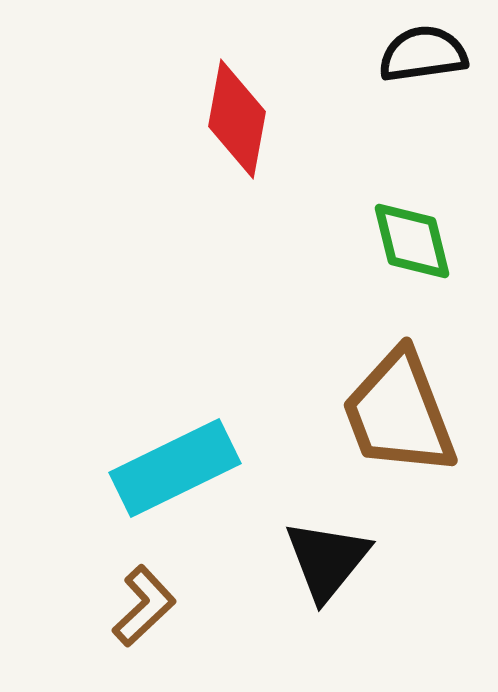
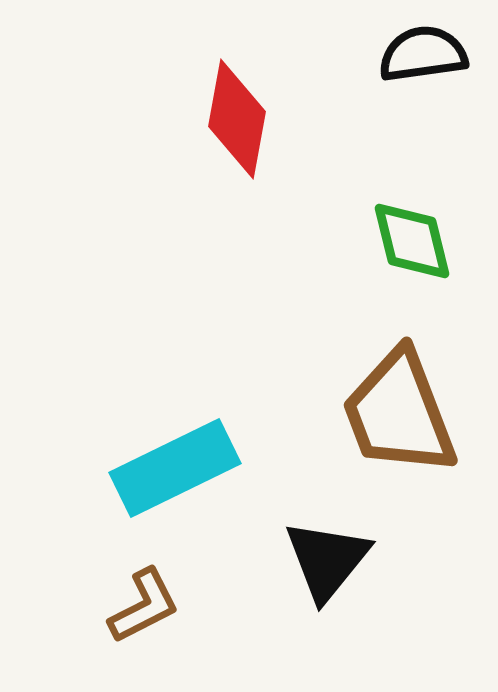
brown L-shape: rotated 16 degrees clockwise
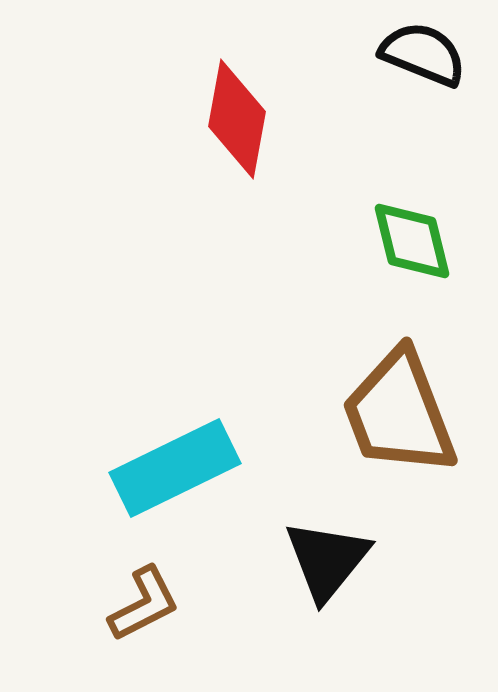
black semicircle: rotated 30 degrees clockwise
brown L-shape: moved 2 px up
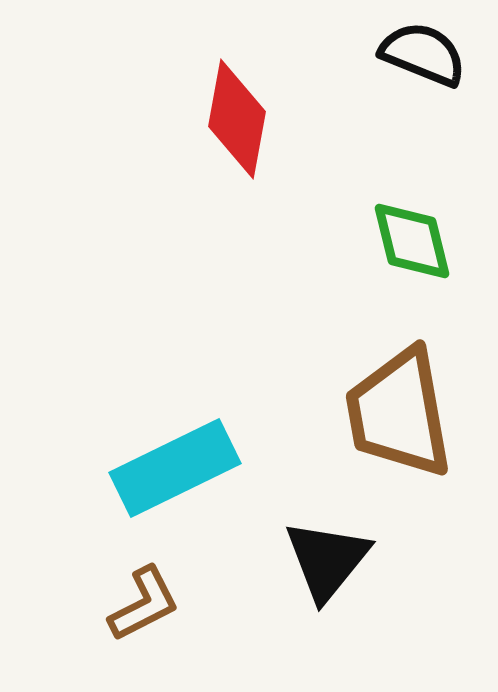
brown trapezoid: rotated 11 degrees clockwise
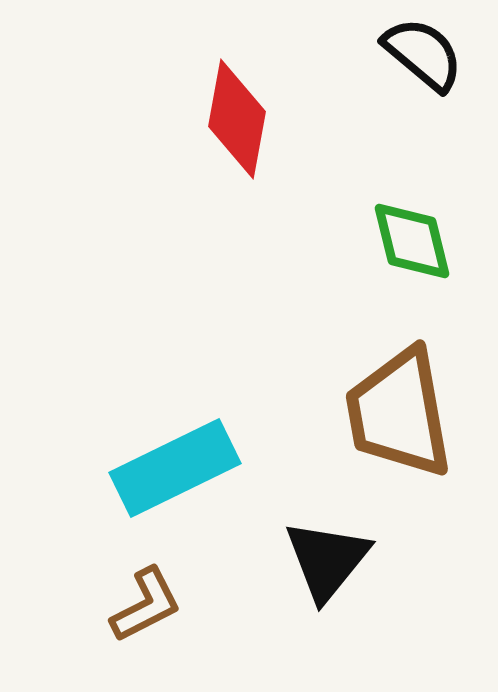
black semicircle: rotated 18 degrees clockwise
brown L-shape: moved 2 px right, 1 px down
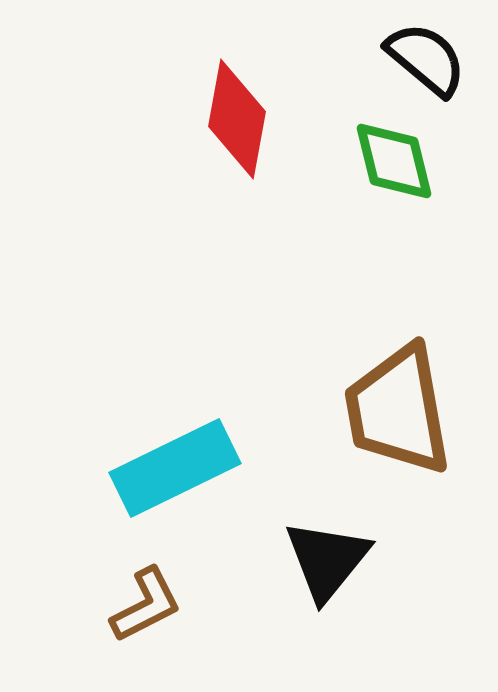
black semicircle: moved 3 px right, 5 px down
green diamond: moved 18 px left, 80 px up
brown trapezoid: moved 1 px left, 3 px up
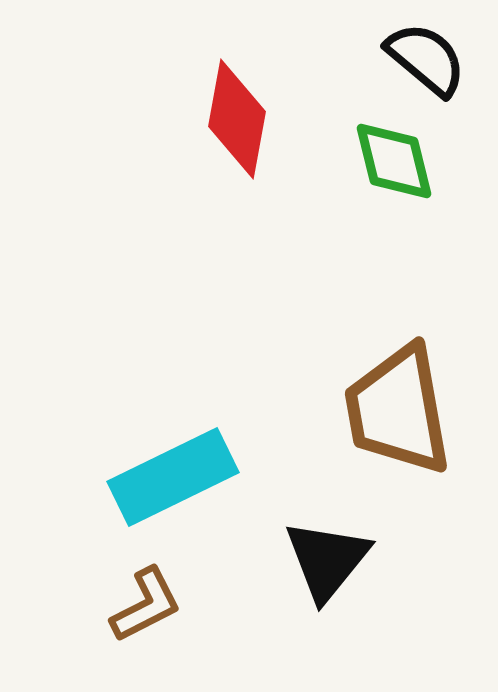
cyan rectangle: moved 2 px left, 9 px down
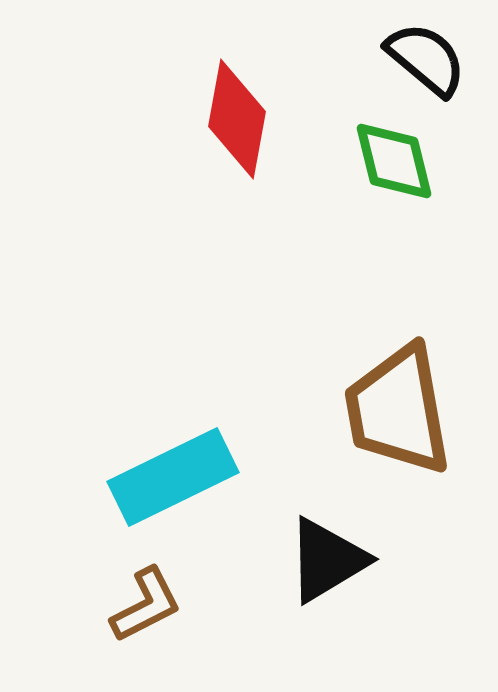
black triangle: rotated 20 degrees clockwise
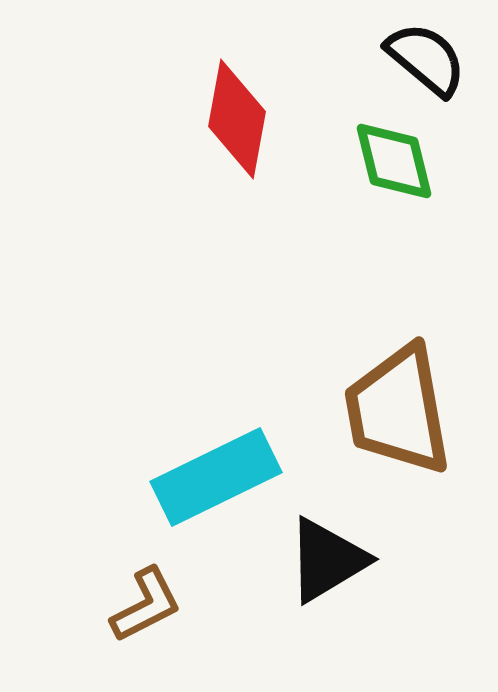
cyan rectangle: moved 43 px right
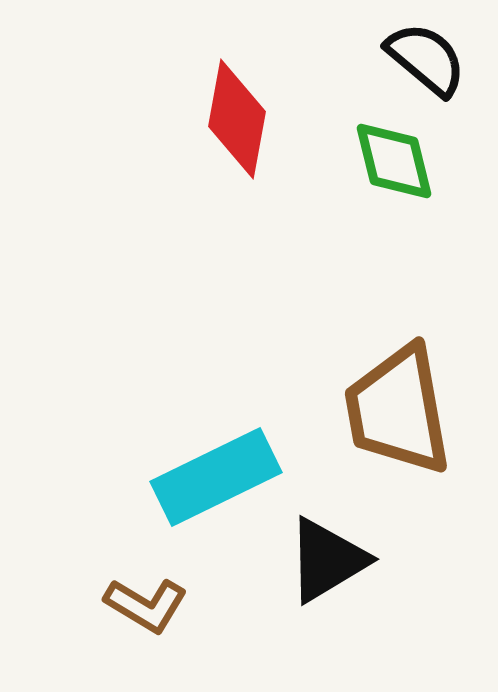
brown L-shape: rotated 58 degrees clockwise
